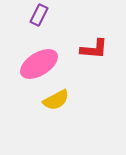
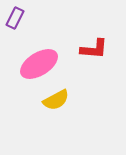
purple rectangle: moved 24 px left, 3 px down
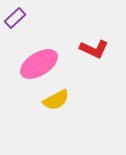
purple rectangle: rotated 20 degrees clockwise
red L-shape: rotated 20 degrees clockwise
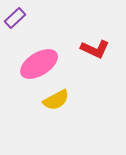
red L-shape: moved 1 px right
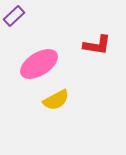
purple rectangle: moved 1 px left, 2 px up
red L-shape: moved 2 px right, 4 px up; rotated 16 degrees counterclockwise
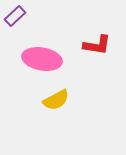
purple rectangle: moved 1 px right
pink ellipse: moved 3 px right, 5 px up; rotated 42 degrees clockwise
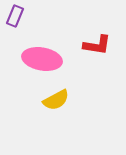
purple rectangle: rotated 25 degrees counterclockwise
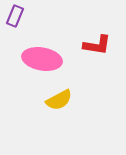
yellow semicircle: moved 3 px right
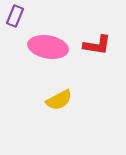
pink ellipse: moved 6 px right, 12 px up
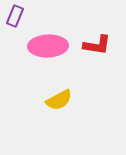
pink ellipse: moved 1 px up; rotated 12 degrees counterclockwise
